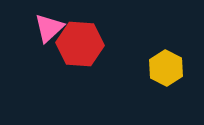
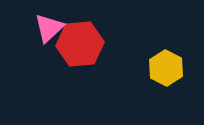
red hexagon: rotated 9 degrees counterclockwise
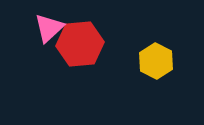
yellow hexagon: moved 10 px left, 7 px up
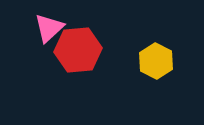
red hexagon: moved 2 px left, 6 px down
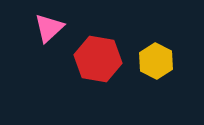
red hexagon: moved 20 px right, 9 px down; rotated 15 degrees clockwise
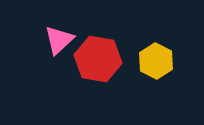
pink triangle: moved 10 px right, 12 px down
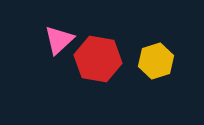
yellow hexagon: rotated 16 degrees clockwise
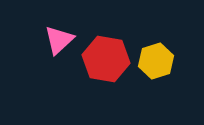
red hexagon: moved 8 px right
